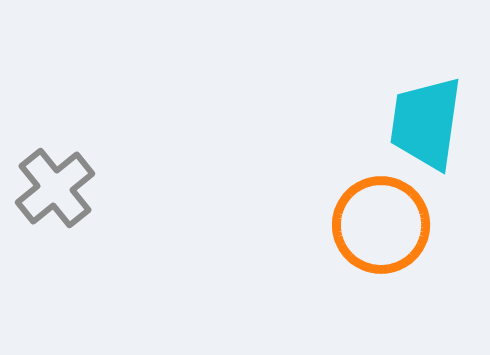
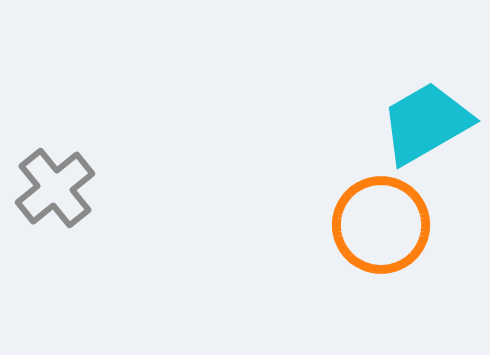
cyan trapezoid: rotated 52 degrees clockwise
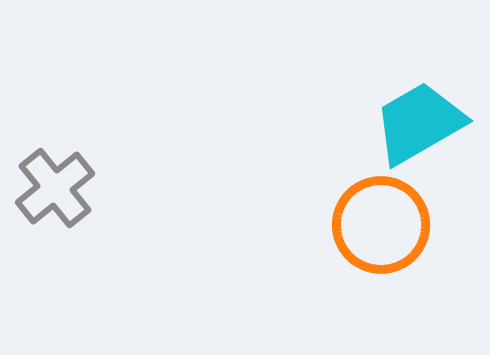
cyan trapezoid: moved 7 px left
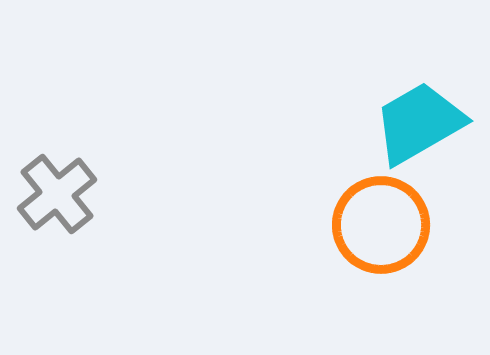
gray cross: moved 2 px right, 6 px down
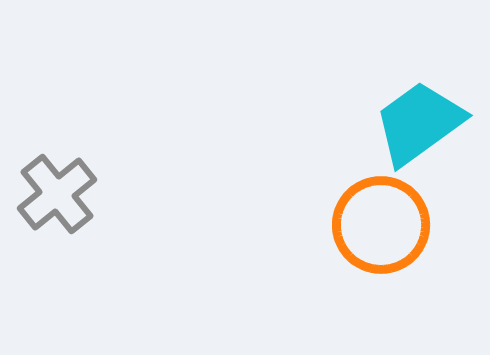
cyan trapezoid: rotated 6 degrees counterclockwise
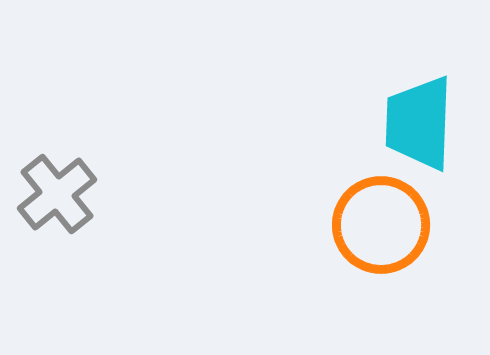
cyan trapezoid: rotated 52 degrees counterclockwise
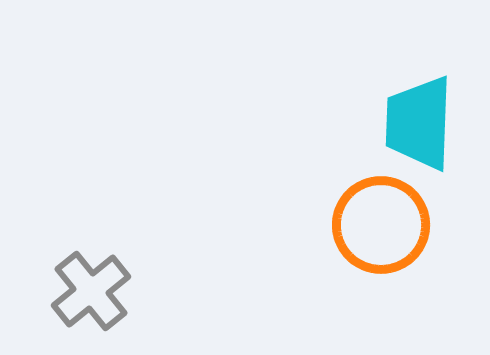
gray cross: moved 34 px right, 97 px down
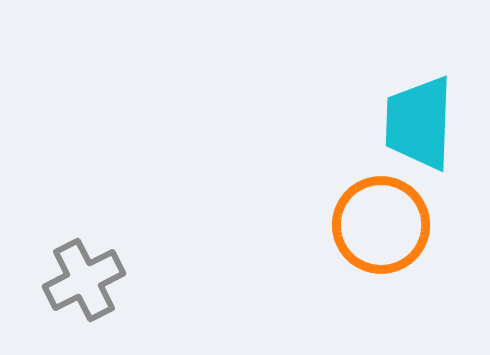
gray cross: moved 7 px left, 11 px up; rotated 12 degrees clockwise
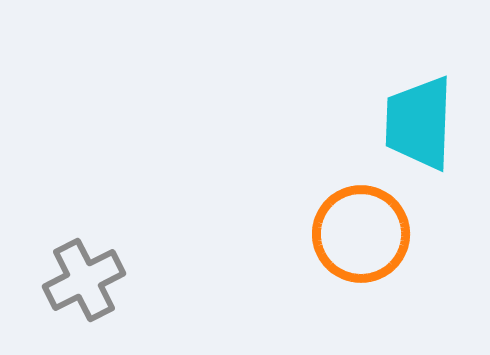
orange circle: moved 20 px left, 9 px down
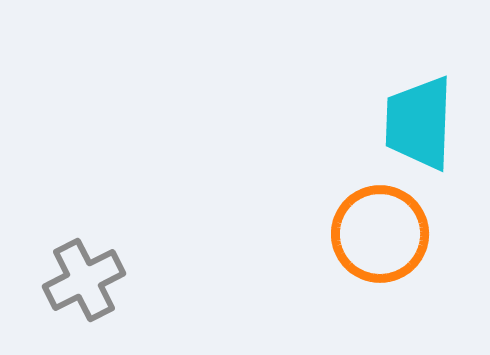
orange circle: moved 19 px right
